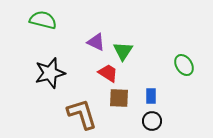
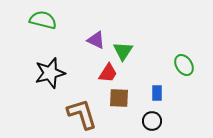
purple triangle: moved 2 px up
red trapezoid: rotated 90 degrees clockwise
blue rectangle: moved 6 px right, 3 px up
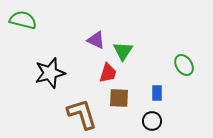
green semicircle: moved 20 px left
red trapezoid: rotated 15 degrees counterclockwise
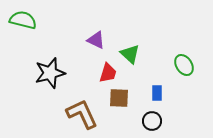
green triangle: moved 7 px right, 3 px down; rotated 20 degrees counterclockwise
brown L-shape: rotated 8 degrees counterclockwise
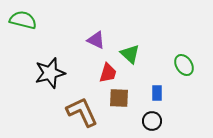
brown L-shape: moved 2 px up
